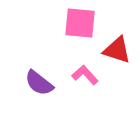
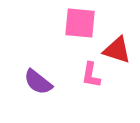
pink L-shape: moved 6 px right; rotated 128 degrees counterclockwise
purple semicircle: moved 1 px left, 1 px up
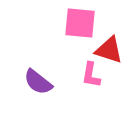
red triangle: moved 8 px left
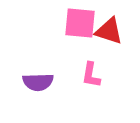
red triangle: moved 19 px up
purple semicircle: rotated 40 degrees counterclockwise
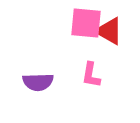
pink square: moved 6 px right
red triangle: rotated 12 degrees clockwise
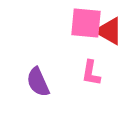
pink L-shape: moved 2 px up
purple semicircle: rotated 68 degrees clockwise
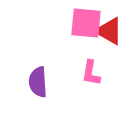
purple semicircle: rotated 20 degrees clockwise
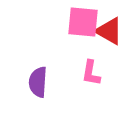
pink square: moved 3 px left, 1 px up
purple semicircle: rotated 8 degrees clockwise
